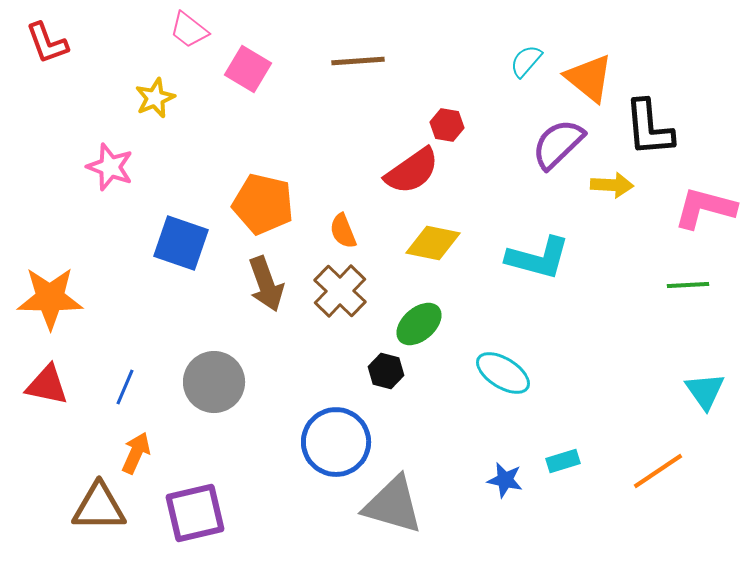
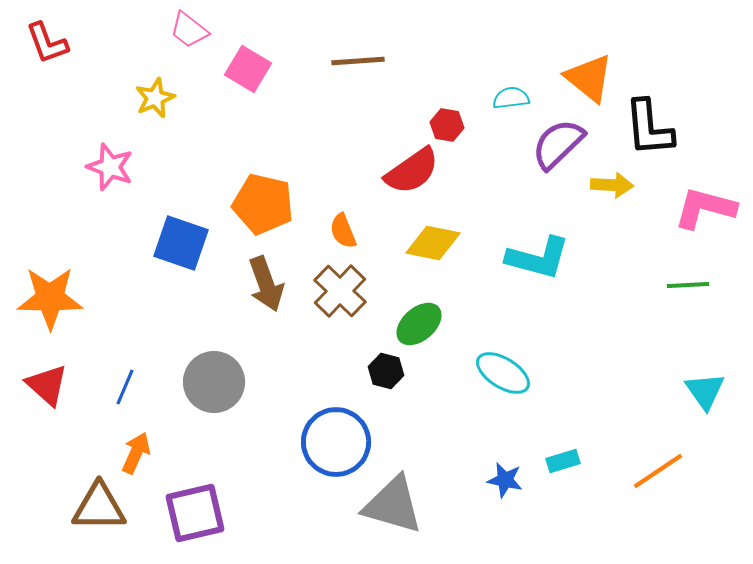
cyan semicircle: moved 15 px left, 37 px down; rotated 42 degrees clockwise
red triangle: rotated 30 degrees clockwise
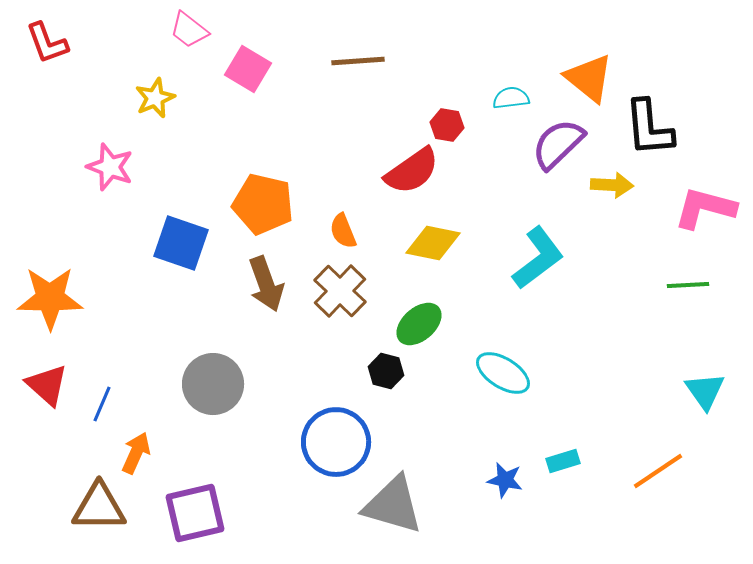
cyan L-shape: rotated 52 degrees counterclockwise
gray circle: moved 1 px left, 2 px down
blue line: moved 23 px left, 17 px down
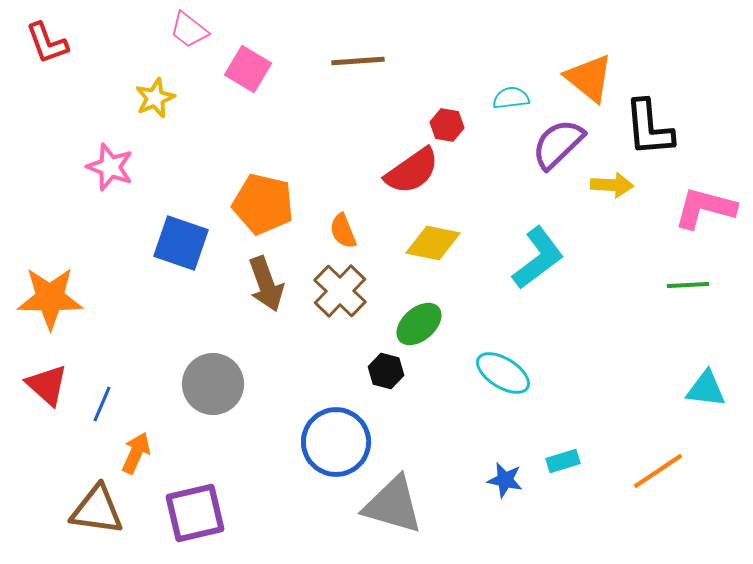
cyan triangle: moved 1 px right, 2 px up; rotated 48 degrees counterclockwise
brown triangle: moved 2 px left, 3 px down; rotated 8 degrees clockwise
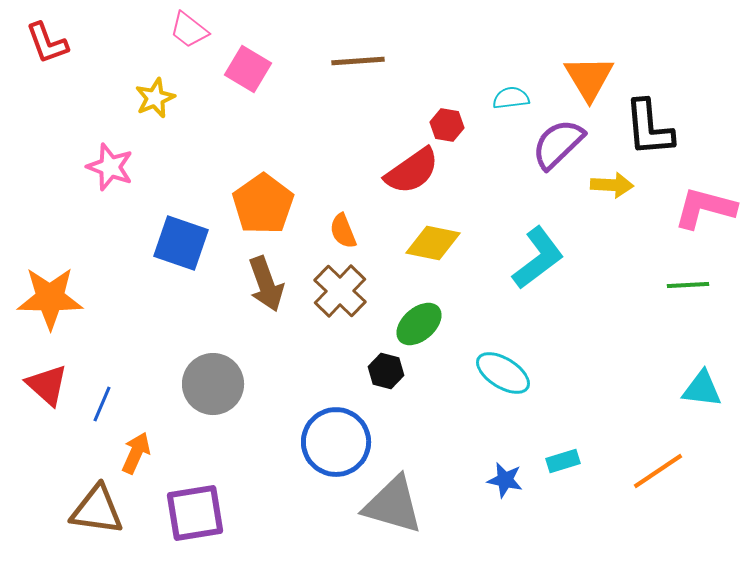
orange triangle: rotated 20 degrees clockwise
orange pentagon: rotated 24 degrees clockwise
cyan triangle: moved 4 px left
purple square: rotated 4 degrees clockwise
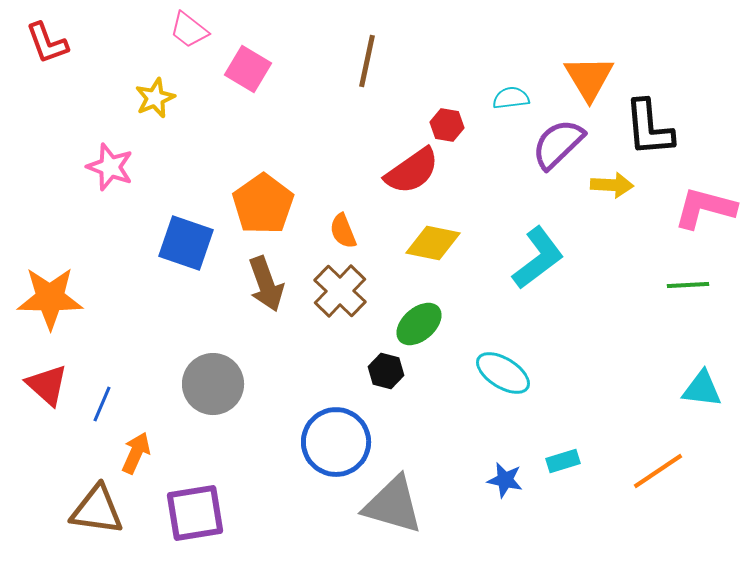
brown line: moved 9 px right; rotated 74 degrees counterclockwise
blue square: moved 5 px right
